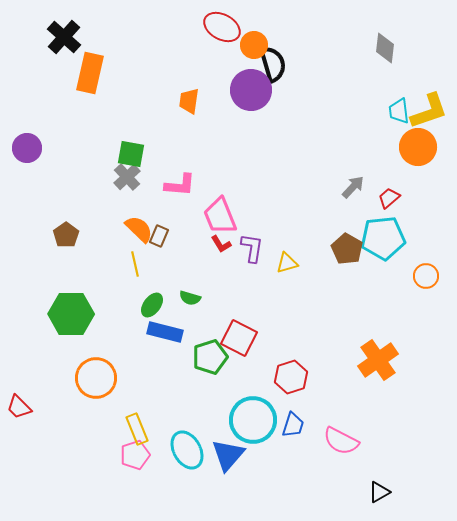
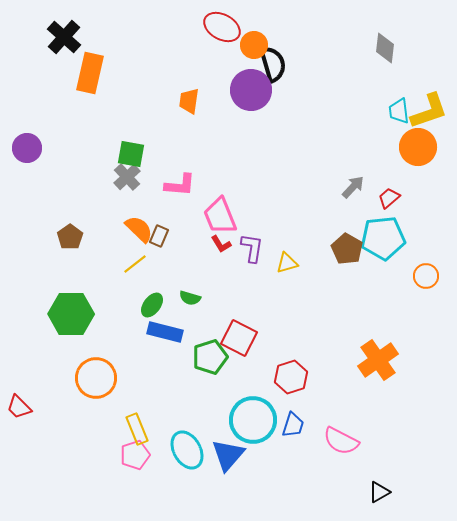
brown pentagon at (66, 235): moved 4 px right, 2 px down
yellow line at (135, 264): rotated 65 degrees clockwise
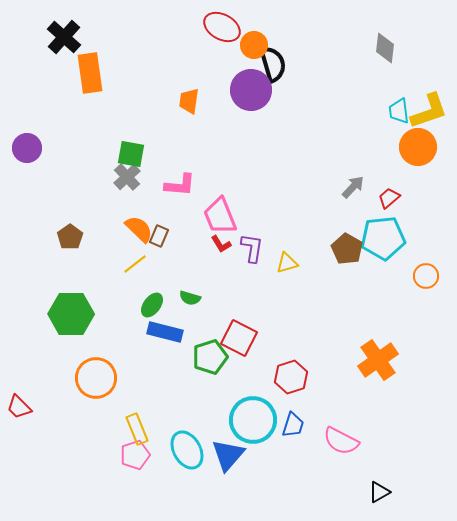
orange rectangle at (90, 73): rotated 21 degrees counterclockwise
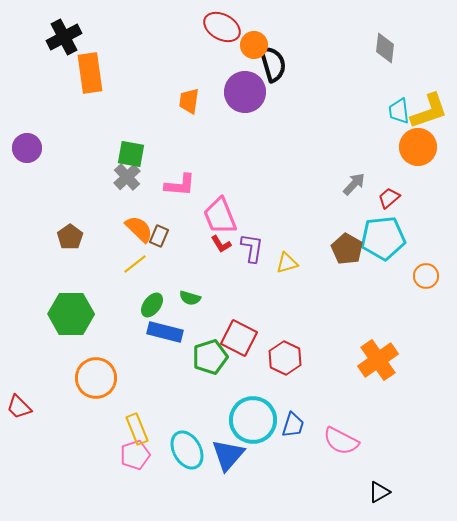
black cross at (64, 37): rotated 20 degrees clockwise
purple circle at (251, 90): moved 6 px left, 2 px down
gray arrow at (353, 187): moved 1 px right, 3 px up
red hexagon at (291, 377): moved 6 px left, 19 px up; rotated 16 degrees counterclockwise
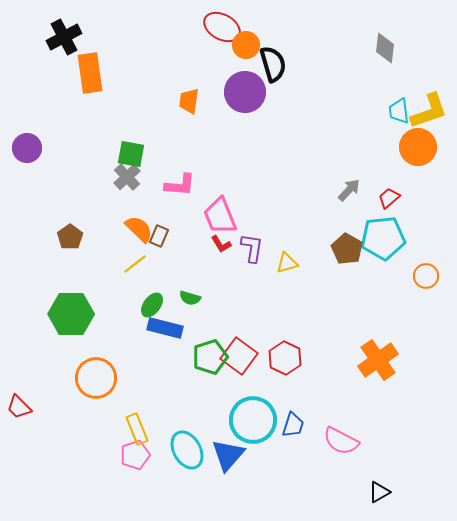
orange circle at (254, 45): moved 8 px left
gray arrow at (354, 184): moved 5 px left, 6 px down
blue rectangle at (165, 332): moved 4 px up
red square at (239, 338): moved 18 px down; rotated 9 degrees clockwise
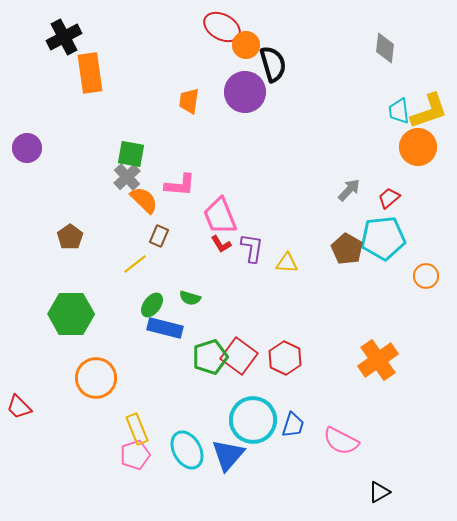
orange semicircle at (139, 229): moved 5 px right, 29 px up
yellow triangle at (287, 263): rotated 20 degrees clockwise
